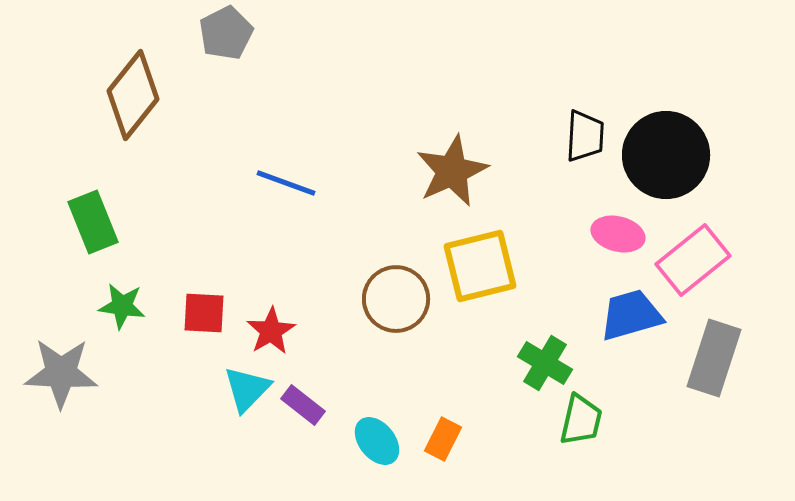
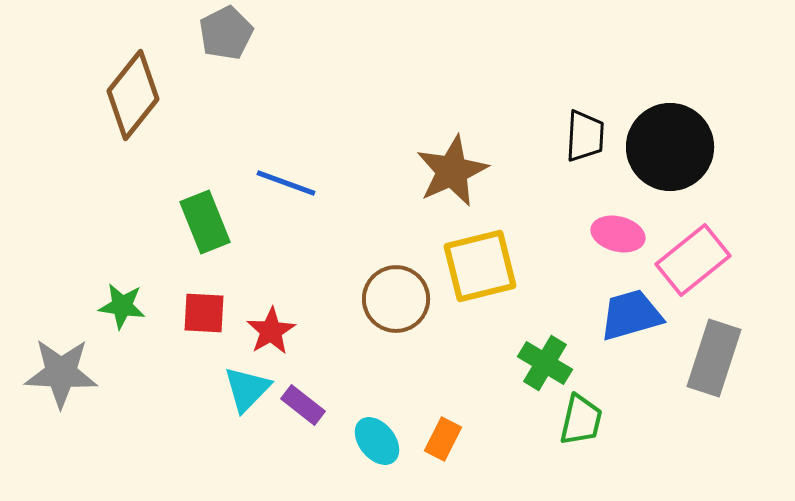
black circle: moved 4 px right, 8 px up
green rectangle: moved 112 px right
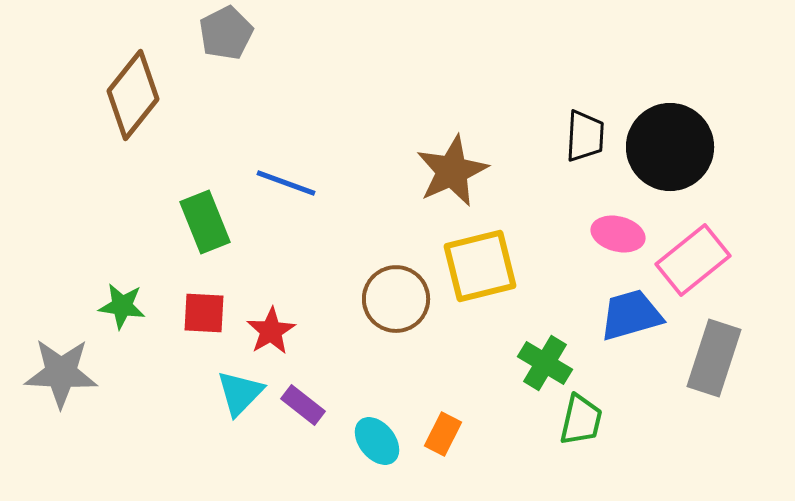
cyan triangle: moved 7 px left, 4 px down
orange rectangle: moved 5 px up
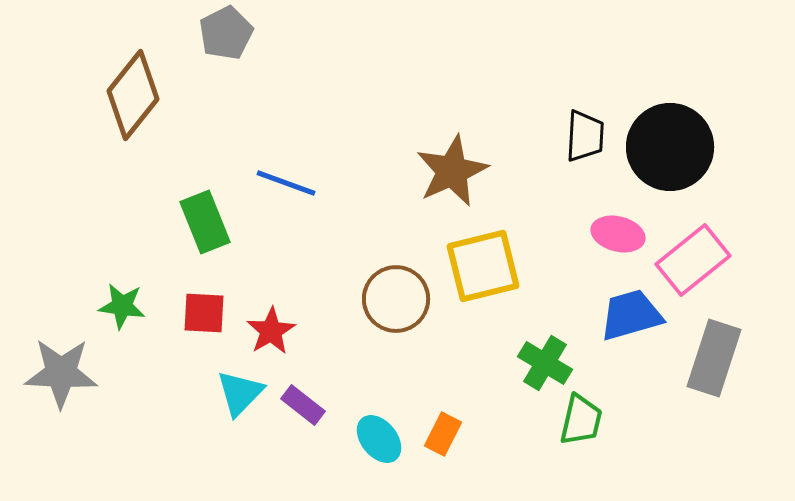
yellow square: moved 3 px right
cyan ellipse: moved 2 px right, 2 px up
